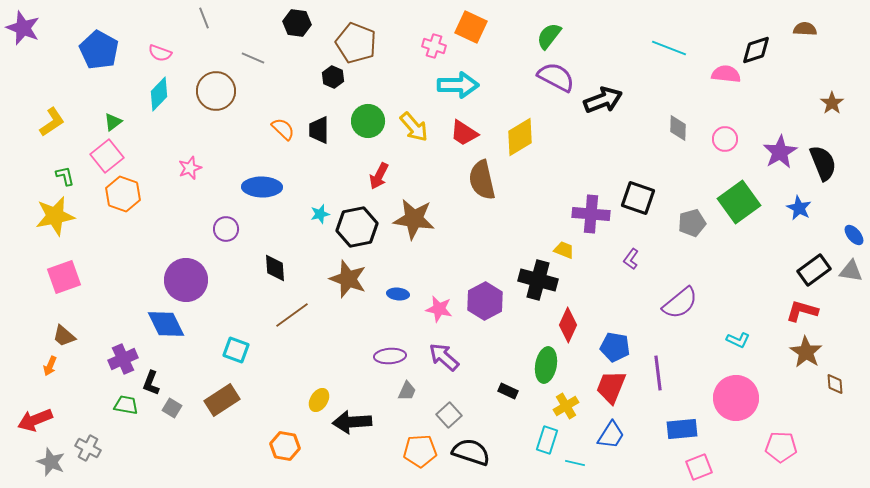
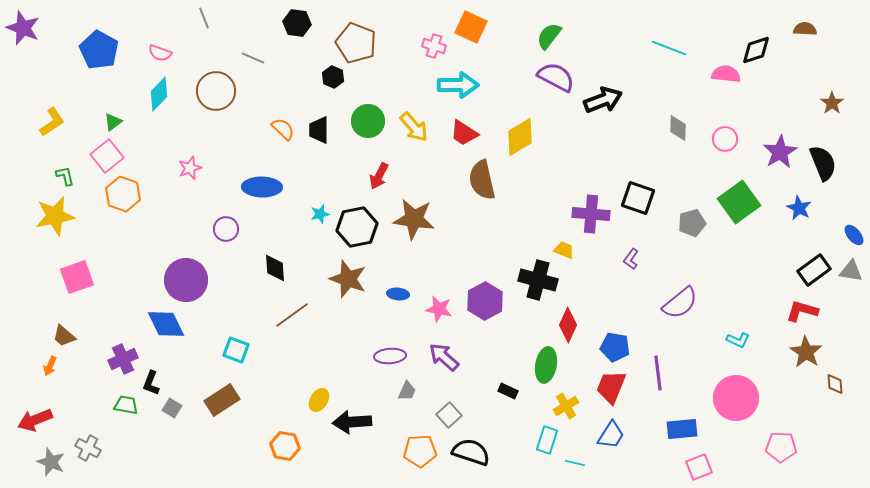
pink square at (64, 277): moved 13 px right
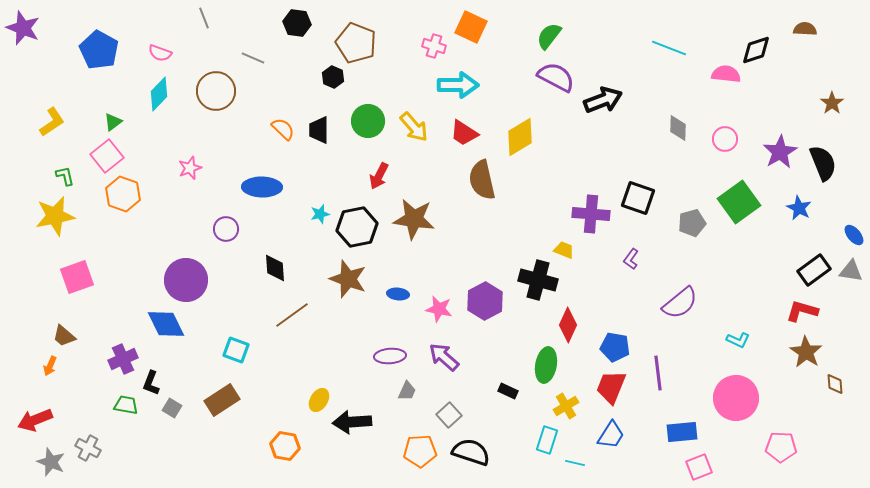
blue rectangle at (682, 429): moved 3 px down
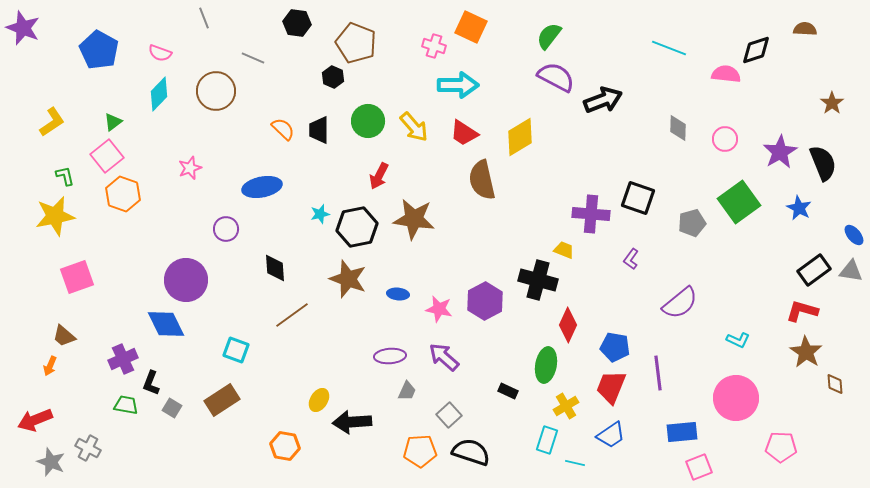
blue ellipse at (262, 187): rotated 12 degrees counterclockwise
blue trapezoid at (611, 435): rotated 24 degrees clockwise
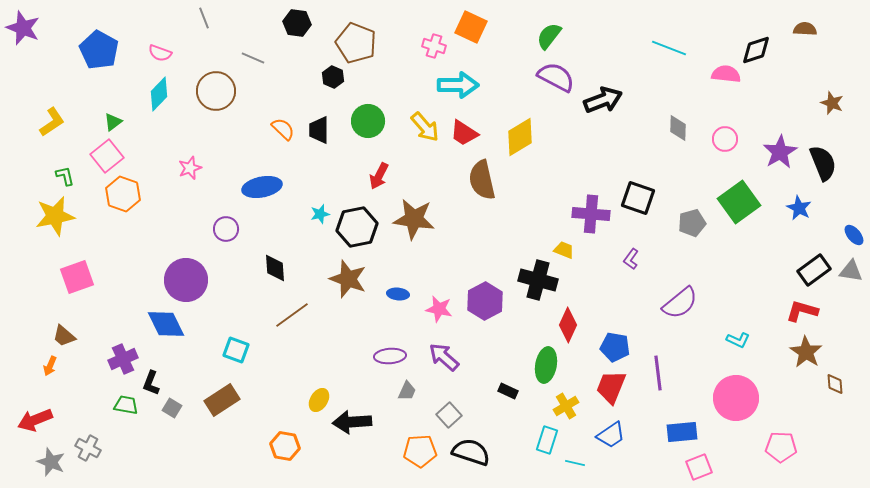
brown star at (832, 103): rotated 15 degrees counterclockwise
yellow arrow at (414, 127): moved 11 px right
